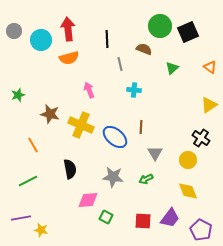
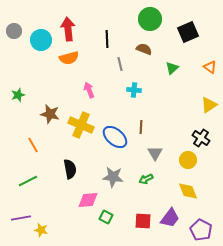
green circle: moved 10 px left, 7 px up
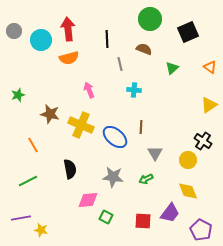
black cross: moved 2 px right, 3 px down
purple trapezoid: moved 5 px up
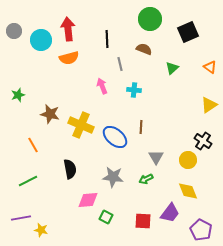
pink arrow: moved 13 px right, 4 px up
gray triangle: moved 1 px right, 4 px down
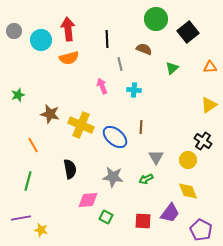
green circle: moved 6 px right
black square: rotated 15 degrees counterclockwise
orange triangle: rotated 40 degrees counterclockwise
green line: rotated 48 degrees counterclockwise
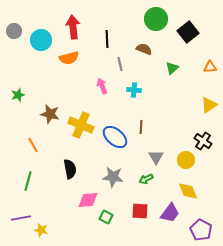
red arrow: moved 5 px right, 2 px up
yellow circle: moved 2 px left
red square: moved 3 px left, 10 px up
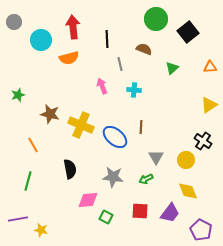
gray circle: moved 9 px up
purple line: moved 3 px left, 1 px down
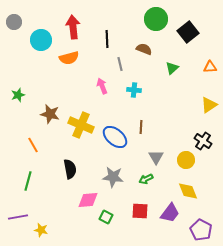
purple line: moved 2 px up
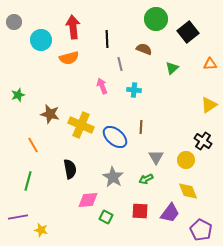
orange triangle: moved 3 px up
gray star: rotated 25 degrees clockwise
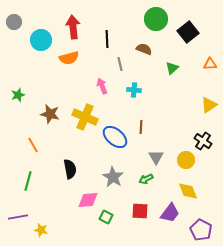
yellow cross: moved 4 px right, 8 px up
